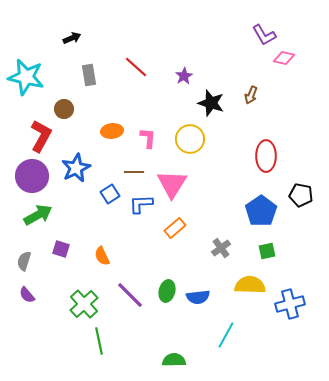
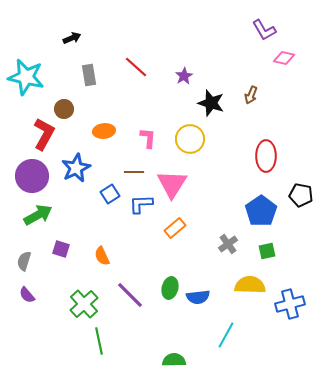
purple L-shape: moved 5 px up
orange ellipse: moved 8 px left
red L-shape: moved 3 px right, 2 px up
gray cross: moved 7 px right, 4 px up
green ellipse: moved 3 px right, 3 px up
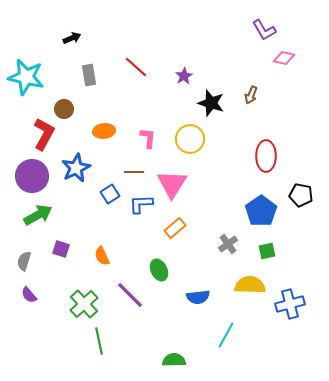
green ellipse: moved 11 px left, 18 px up; rotated 40 degrees counterclockwise
purple semicircle: moved 2 px right
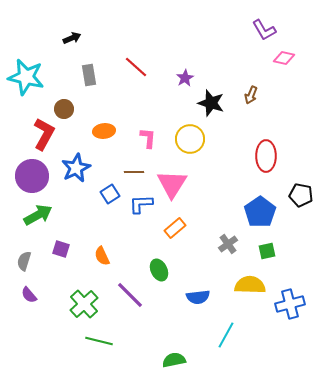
purple star: moved 1 px right, 2 px down
blue pentagon: moved 1 px left, 1 px down
green line: rotated 64 degrees counterclockwise
green semicircle: rotated 10 degrees counterclockwise
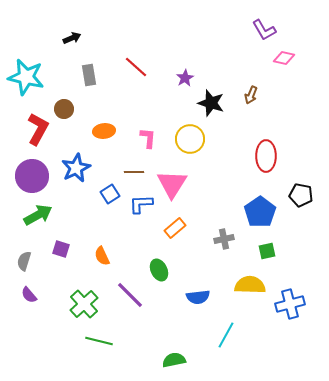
red L-shape: moved 6 px left, 5 px up
gray cross: moved 4 px left, 5 px up; rotated 24 degrees clockwise
